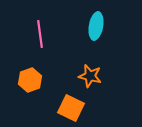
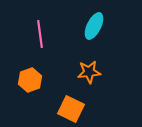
cyan ellipse: moved 2 px left; rotated 16 degrees clockwise
orange star: moved 1 px left, 4 px up; rotated 20 degrees counterclockwise
orange square: moved 1 px down
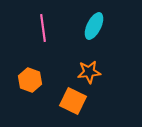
pink line: moved 3 px right, 6 px up
orange hexagon: rotated 20 degrees counterclockwise
orange square: moved 2 px right, 8 px up
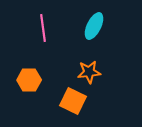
orange hexagon: moved 1 px left; rotated 20 degrees counterclockwise
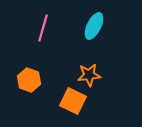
pink line: rotated 24 degrees clockwise
orange star: moved 3 px down
orange hexagon: rotated 20 degrees clockwise
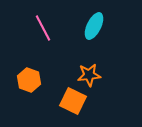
pink line: rotated 44 degrees counterclockwise
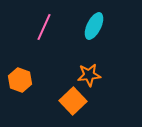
pink line: moved 1 px right, 1 px up; rotated 52 degrees clockwise
orange hexagon: moved 9 px left
orange square: rotated 20 degrees clockwise
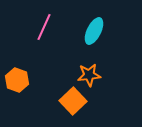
cyan ellipse: moved 5 px down
orange hexagon: moved 3 px left
